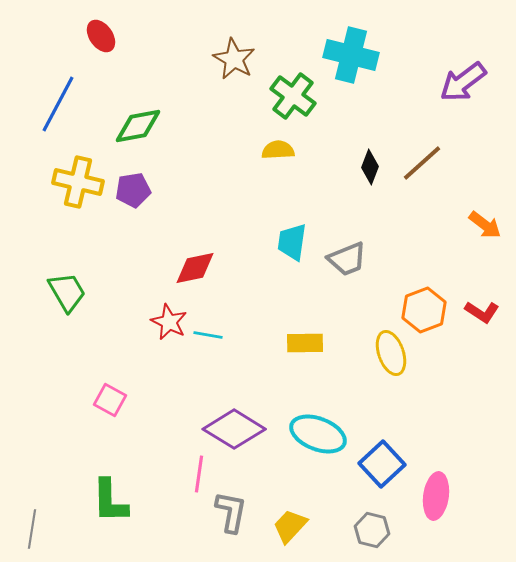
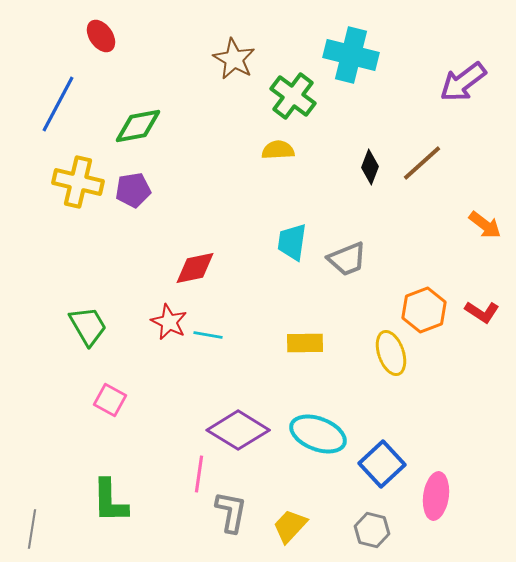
green trapezoid: moved 21 px right, 34 px down
purple diamond: moved 4 px right, 1 px down
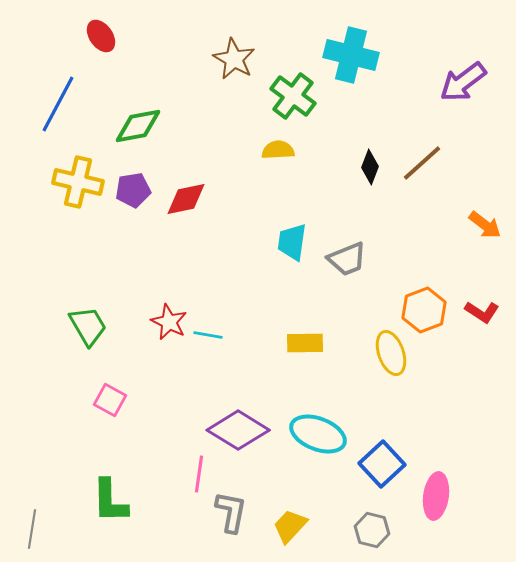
red diamond: moved 9 px left, 69 px up
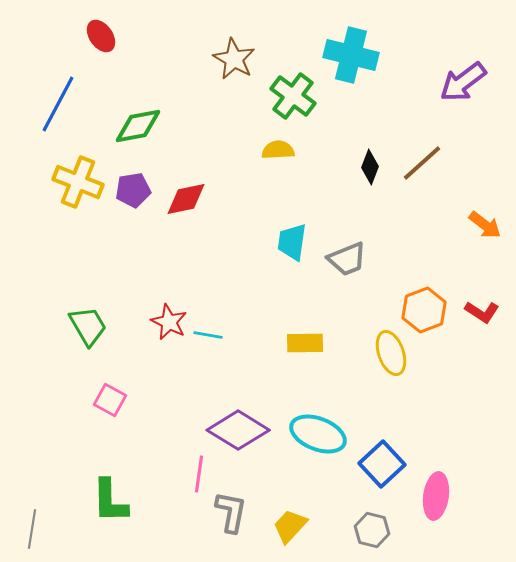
yellow cross: rotated 9 degrees clockwise
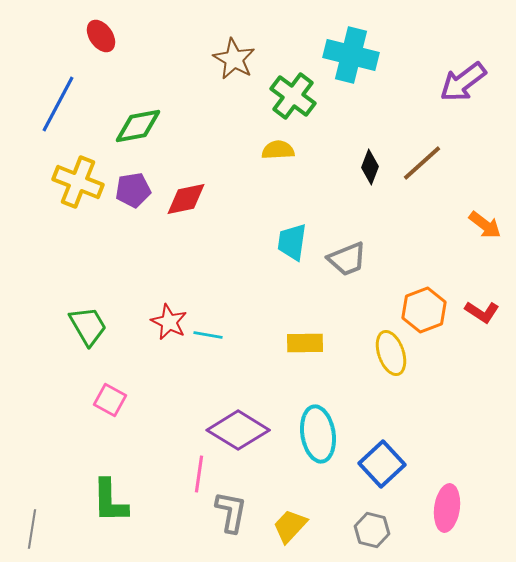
cyan ellipse: rotated 60 degrees clockwise
pink ellipse: moved 11 px right, 12 px down
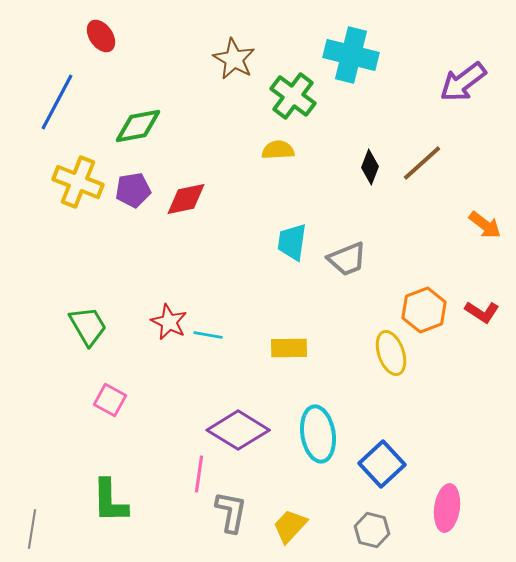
blue line: moved 1 px left, 2 px up
yellow rectangle: moved 16 px left, 5 px down
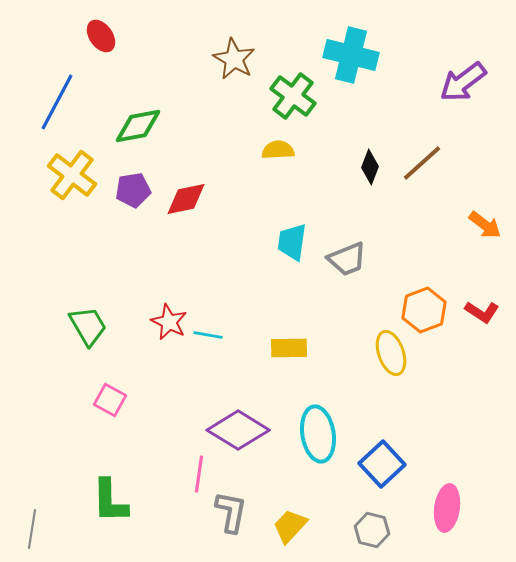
yellow cross: moved 6 px left, 7 px up; rotated 15 degrees clockwise
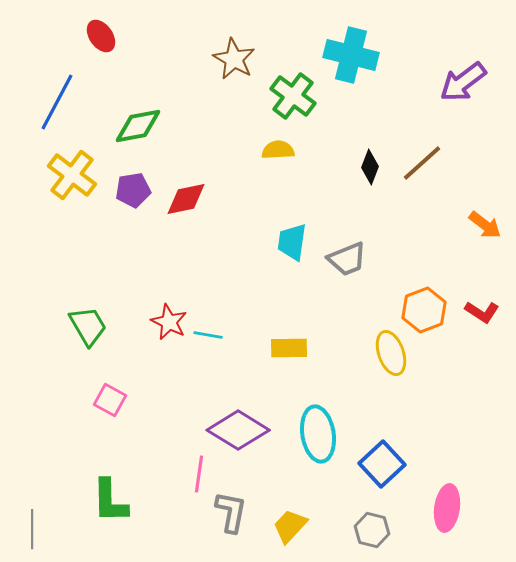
gray line: rotated 9 degrees counterclockwise
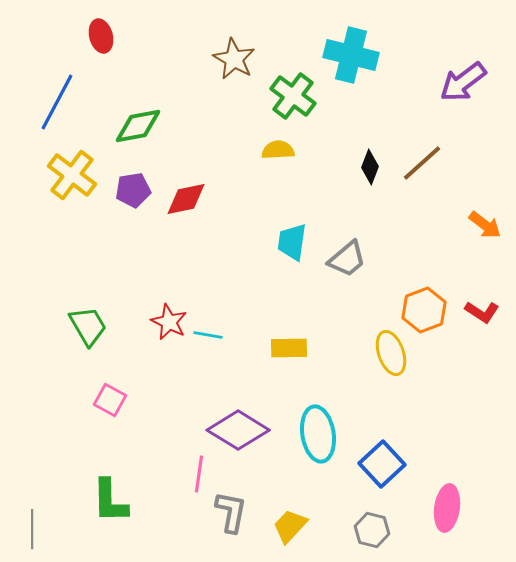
red ellipse: rotated 20 degrees clockwise
gray trapezoid: rotated 18 degrees counterclockwise
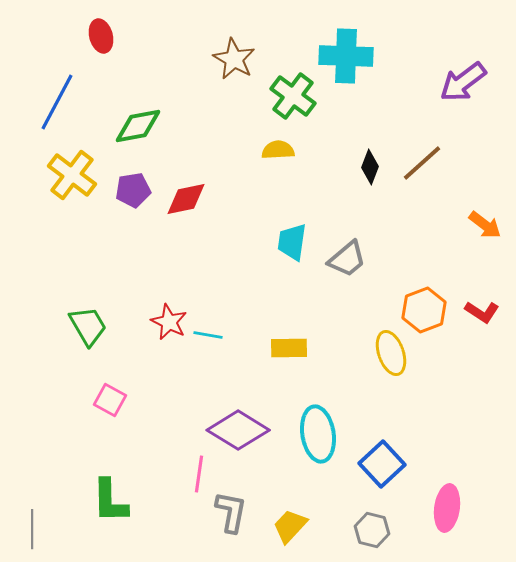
cyan cross: moved 5 px left, 1 px down; rotated 12 degrees counterclockwise
